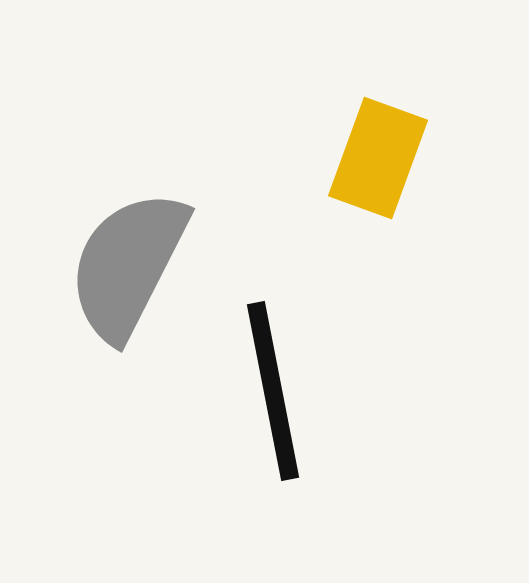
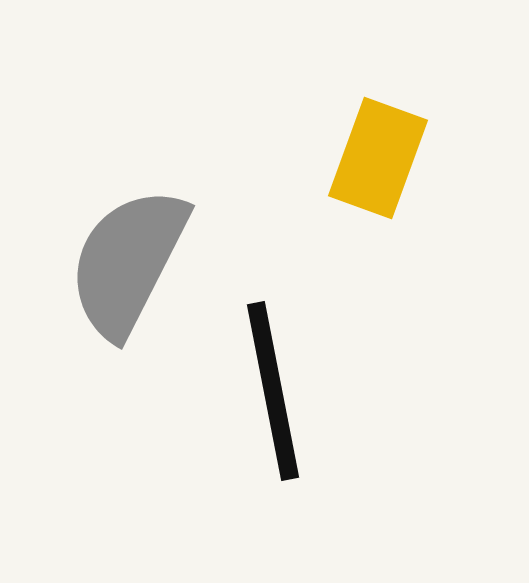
gray semicircle: moved 3 px up
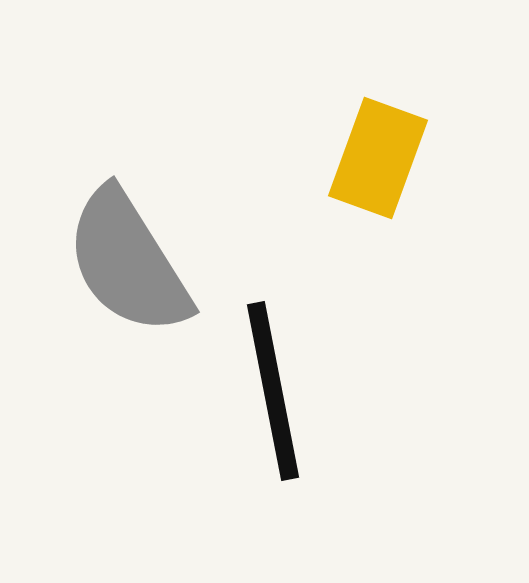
gray semicircle: rotated 59 degrees counterclockwise
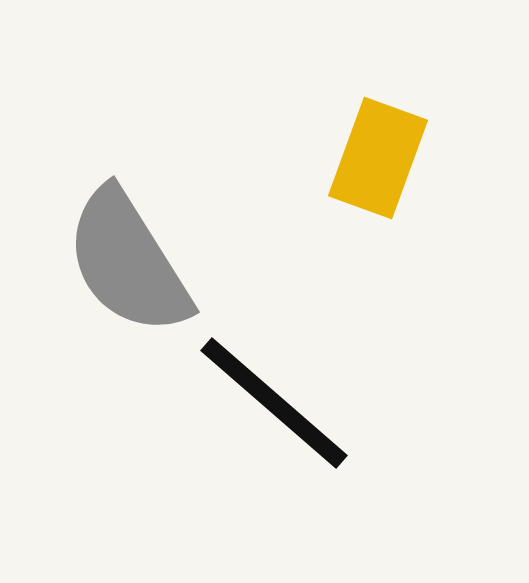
black line: moved 1 px right, 12 px down; rotated 38 degrees counterclockwise
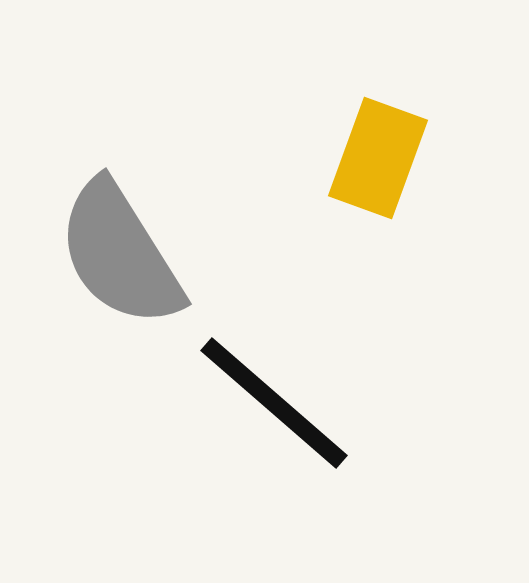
gray semicircle: moved 8 px left, 8 px up
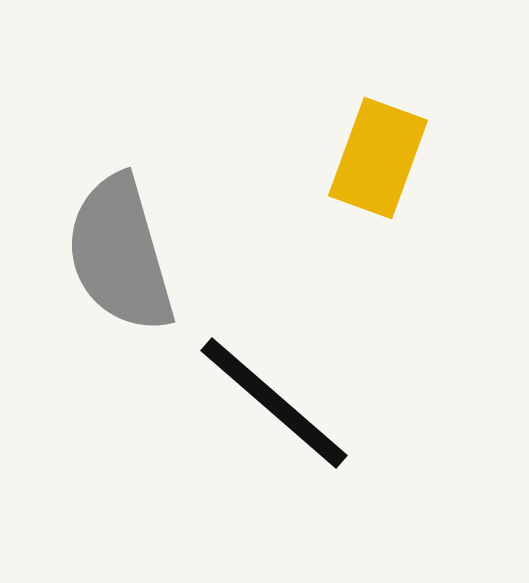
gray semicircle: rotated 16 degrees clockwise
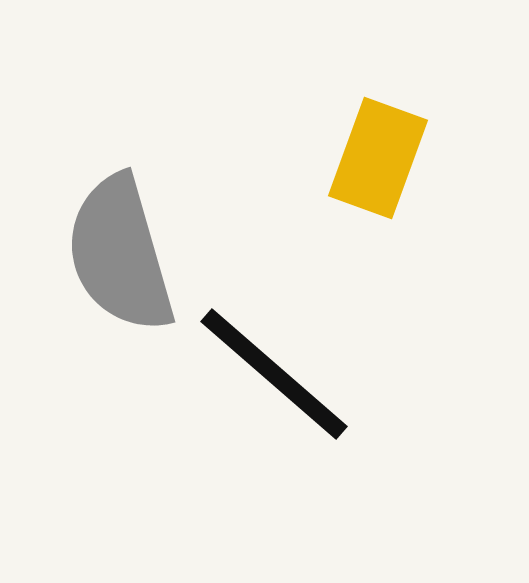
black line: moved 29 px up
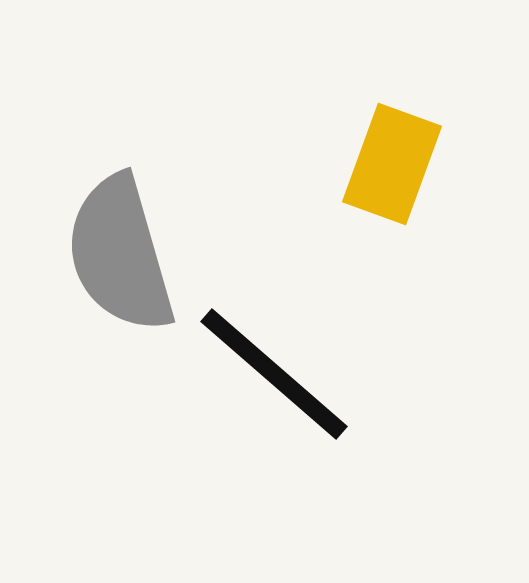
yellow rectangle: moved 14 px right, 6 px down
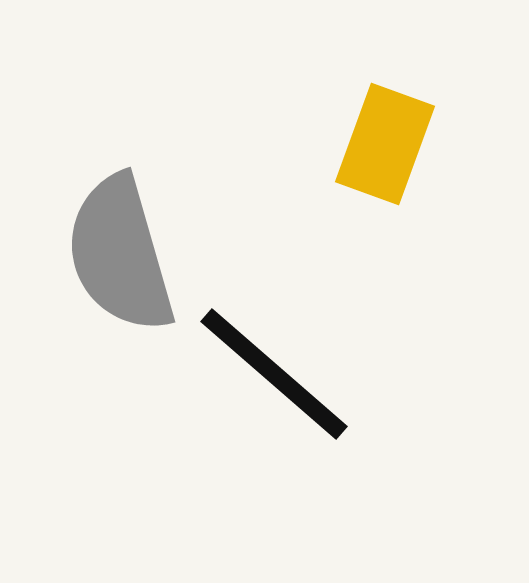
yellow rectangle: moved 7 px left, 20 px up
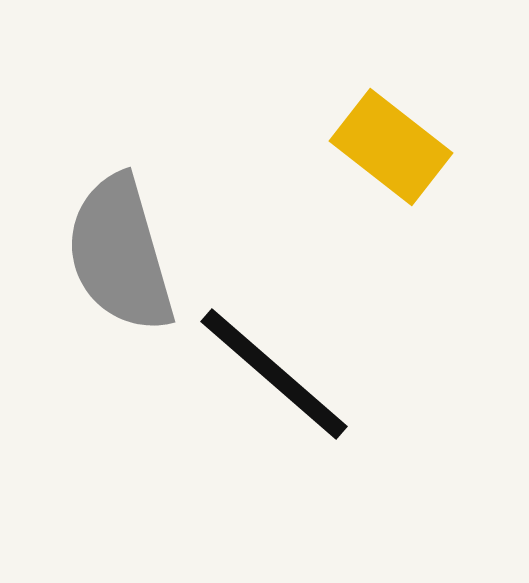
yellow rectangle: moved 6 px right, 3 px down; rotated 72 degrees counterclockwise
